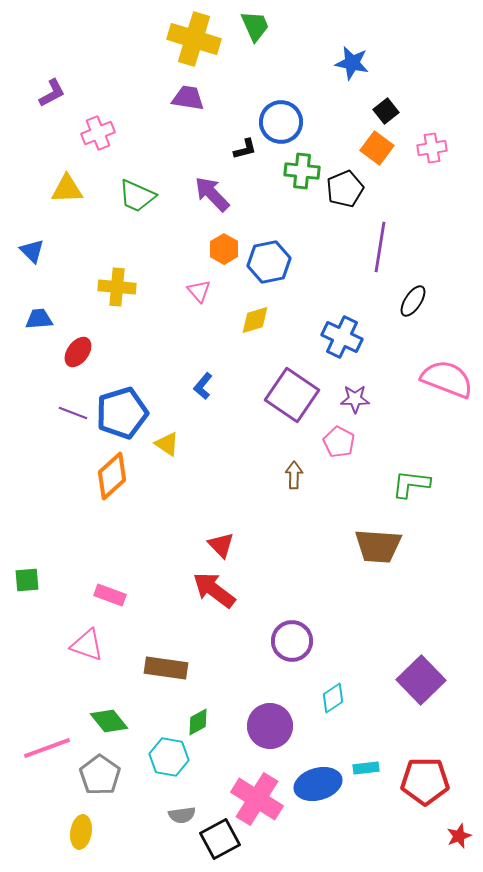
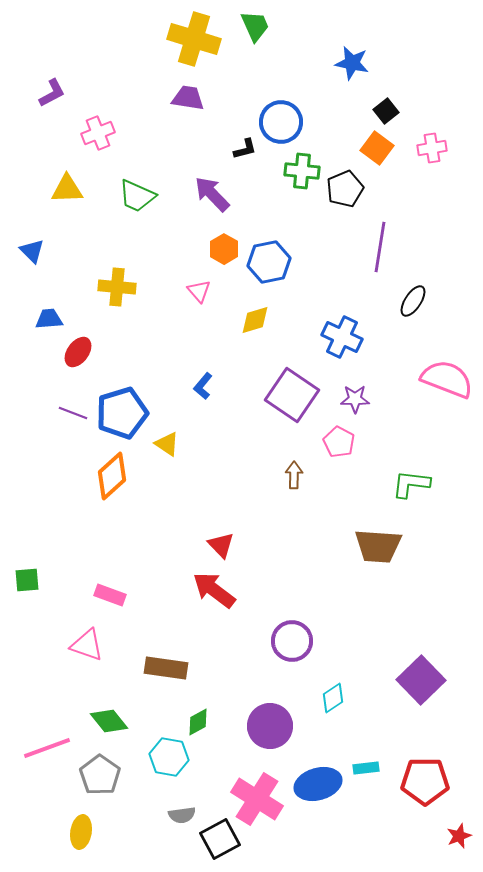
blue trapezoid at (39, 319): moved 10 px right
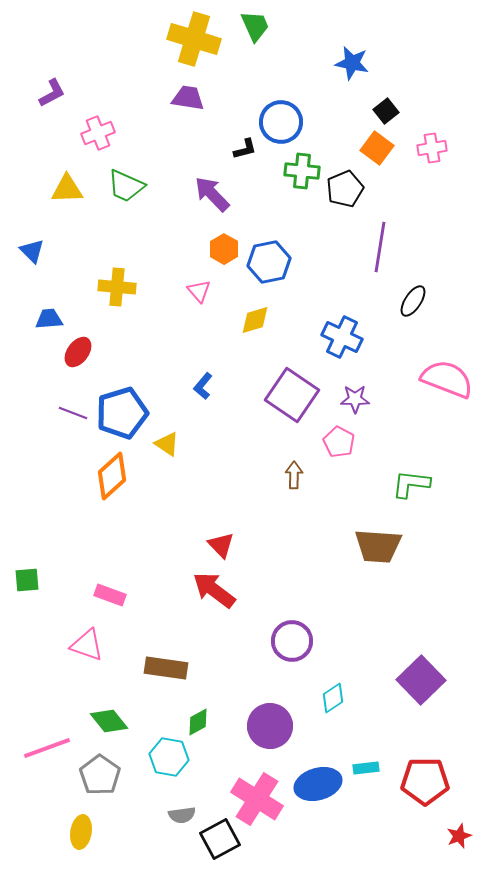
green trapezoid at (137, 196): moved 11 px left, 10 px up
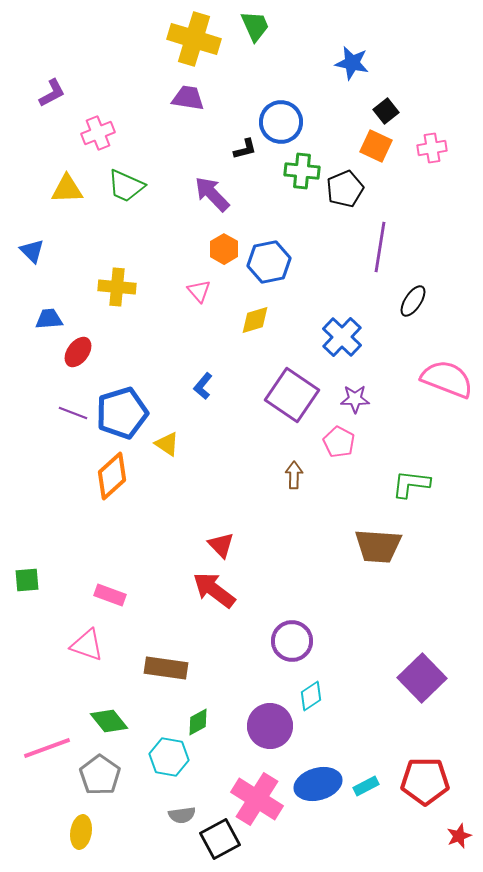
orange square at (377, 148): moved 1 px left, 2 px up; rotated 12 degrees counterclockwise
blue cross at (342, 337): rotated 18 degrees clockwise
purple square at (421, 680): moved 1 px right, 2 px up
cyan diamond at (333, 698): moved 22 px left, 2 px up
cyan rectangle at (366, 768): moved 18 px down; rotated 20 degrees counterclockwise
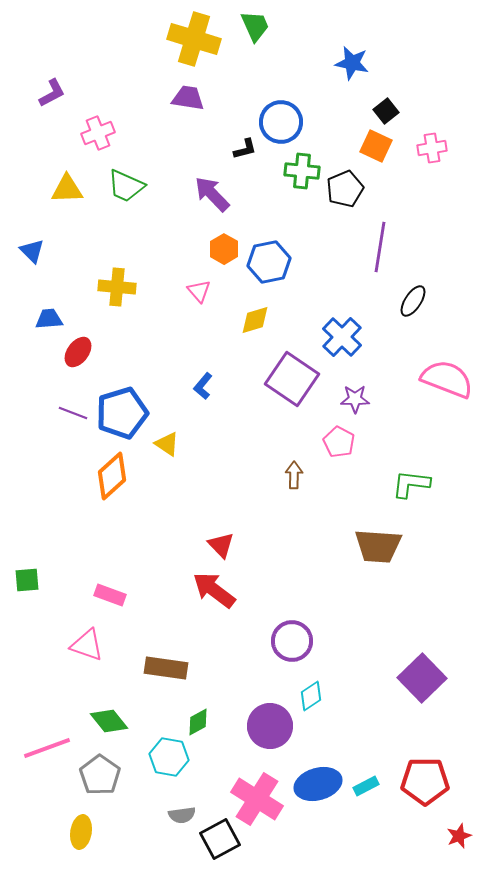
purple square at (292, 395): moved 16 px up
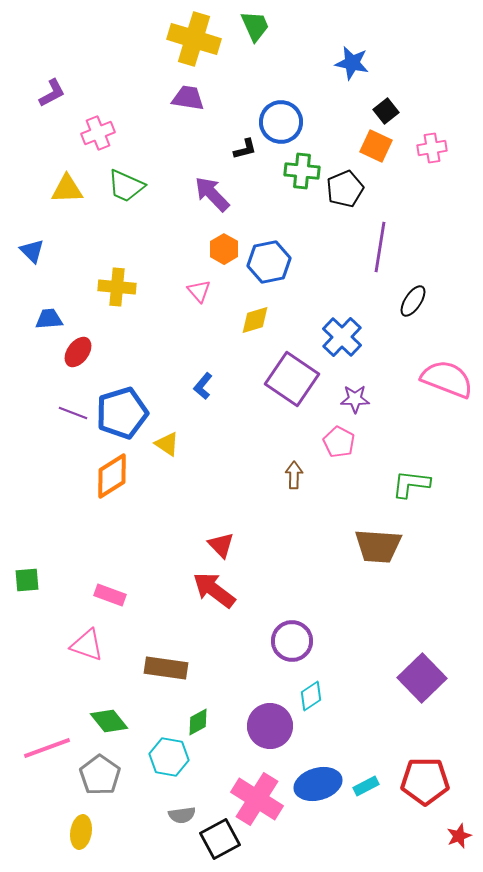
orange diamond at (112, 476): rotated 9 degrees clockwise
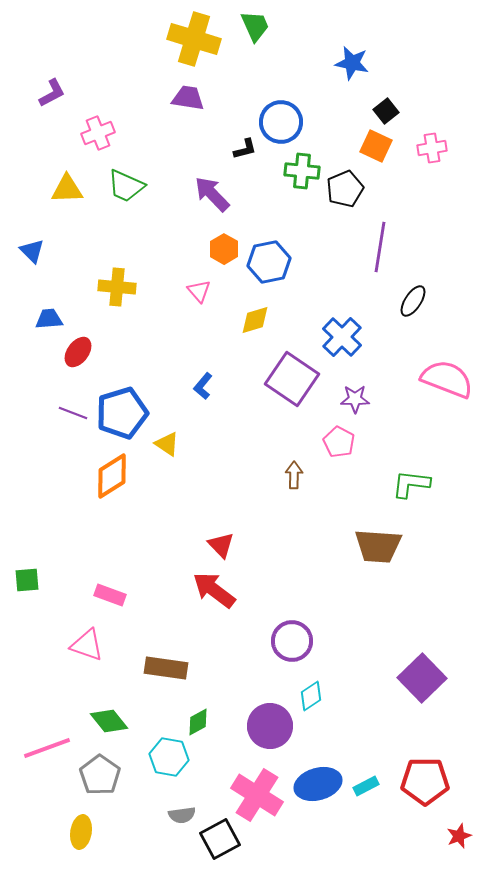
pink cross at (257, 799): moved 4 px up
